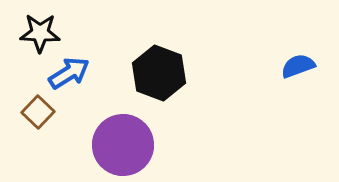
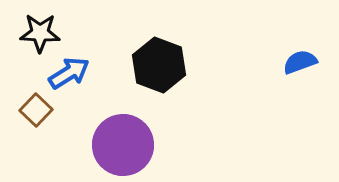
blue semicircle: moved 2 px right, 4 px up
black hexagon: moved 8 px up
brown square: moved 2 px left, 2 px up
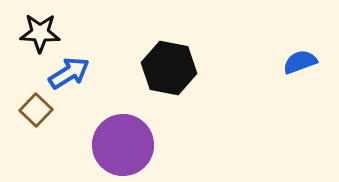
black hexagon: moved 10 px right, 3 px down; rotated 10 degrees counterclockwise
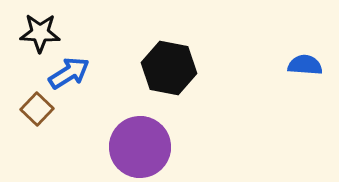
blue semicircle: moved 5 px right, 3 px down; rotated 24 degrees clockwise
brown square: moved 1 px right, 1 px up
purple circle: moved 17 px right, 2 px down
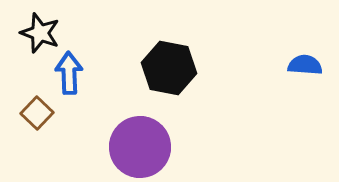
black star: rotated 18 degrees clockwise
blue arrow: rotated 60 degrees counterclockwise
brown square: moved 4 px down
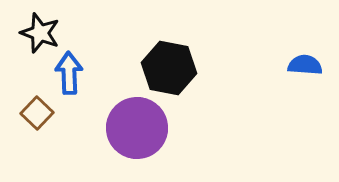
purple circle: moved 3 px left, 19 px up
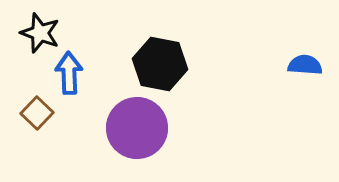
black hexagon: moved 9 px left, 4 px up
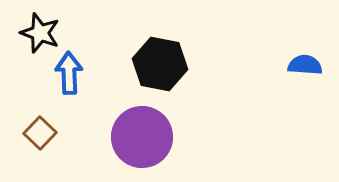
brown square: moved 3 px right, 20 px down
purple circle: moved 5 px right, 9 px down
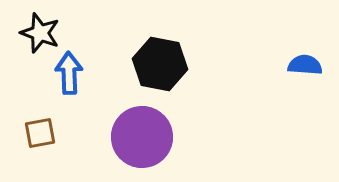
brown square: rotated 36 degrees clockwise
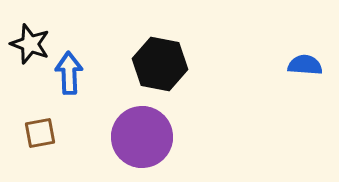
black star: moved 10 px left, 11 px down
